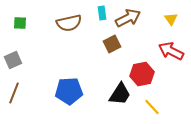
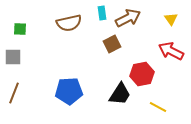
green square: moved 6 px down
gray square: moved 3 px up; rotated 24 degrees clockwise
yellow line: moved 6 px right; rotated 18 degrees counterclockwise
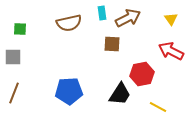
brown square: rotated 30 degrees clockwise
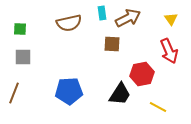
red arrow: moved 2 px left; rotated 140 degrees counterclockwise
gray square: moved 10 px right
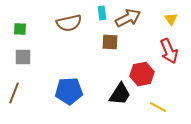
brown square: moved 2 px left, 2 px up
